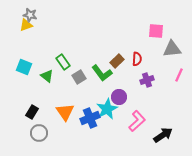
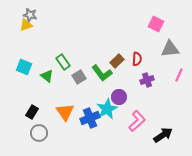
pink square: moved 7 px up; rotated 21 degrees clockwise
gray triangle: moved 2 px left
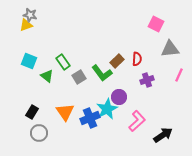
cyan square: moved 5 px right, 6 px up
